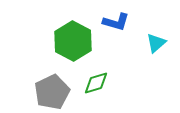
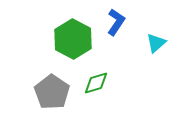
blue L-shape: rotated 72 degrees counterclockwise
green hexagon: moved 2 px up
gray pentagon: rotated 12 degrees counterclockwise
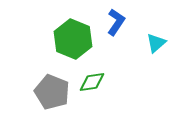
green hexagon: rotated 6 degrees counterclockwise
green diamond: moved 4 px left, 1 px up; rotated 8 degrees clockwise
gray pentagon: rotated 12 degrees counterclockwise
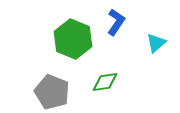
green diamond: moved 13 px right
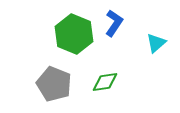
blue L-shape: moved 2 px left, 1 px down
green hexagon: moved 1 px right, 5 px up
gray pentagon: moved 2 px right, 8 px up
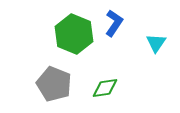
cyan triangle: rotated 15 degrees counterclockwise
green diamond: moved 6 px down
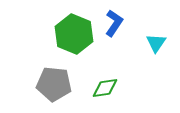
gray pentagon: rotated 16 degrees counterclockwise
